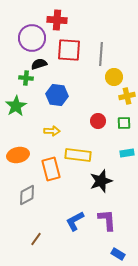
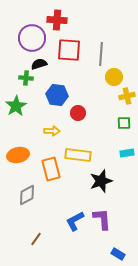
red circle: moved 20 px left, 8 px up
purple L-shape: moved 5 px left, 1 px up
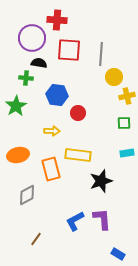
black semicircle: moved 1 px up; rotated 28 degrees clockwise
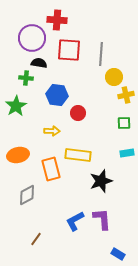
yellow cross: moved 1 px left, 1 px up
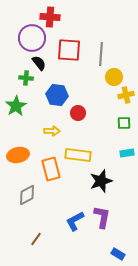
red cross: moved 7 px left, 3 px up
black semicircle: rotated 42 degrees clockwise
purple L-shape: moved 2 px up; rotated 15 degrees clockwise
